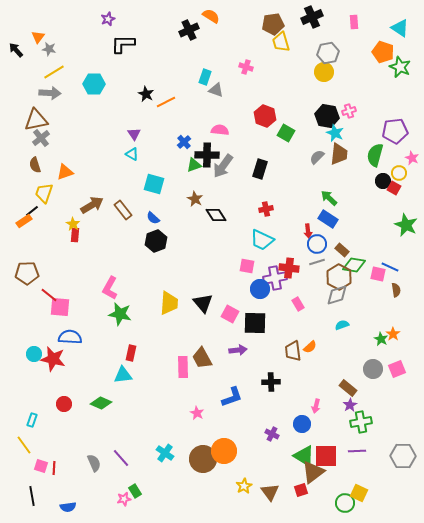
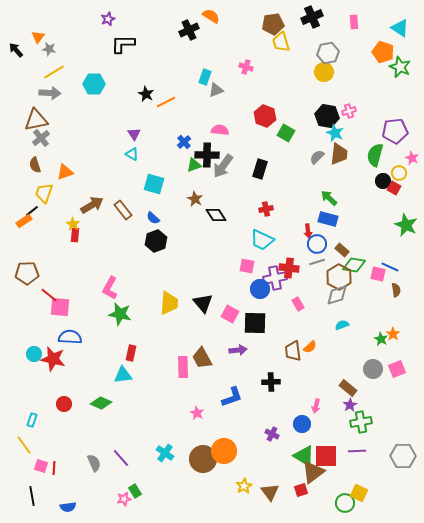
gray triangle at (216, 90): rotated 42 degrees counterclockwise
blue rectangle at (328, 219): rotated 18 degrees counterclockwise
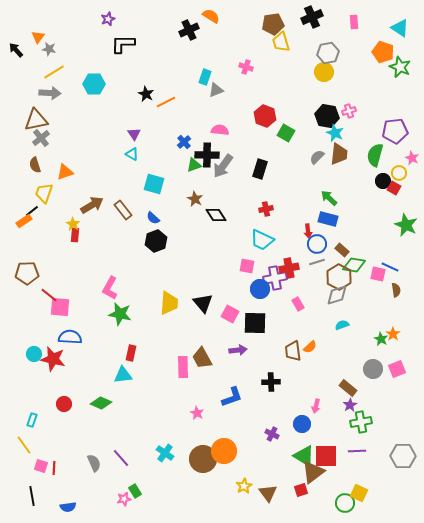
red cross at (289, 268): rotated 18 degrees counterclockwise
brown triangle at (270, 492): moved 2 px left, 1 px down
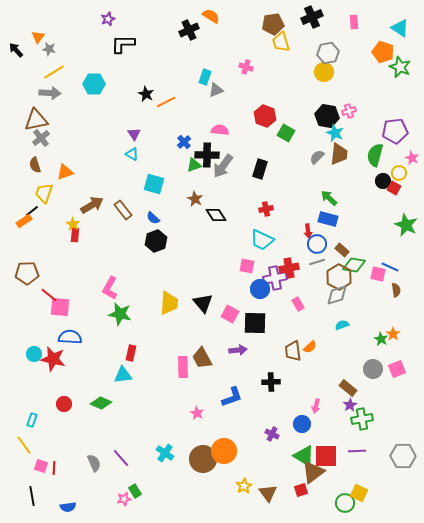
green cross at (361, 422): moved 1 px right, 3 px up
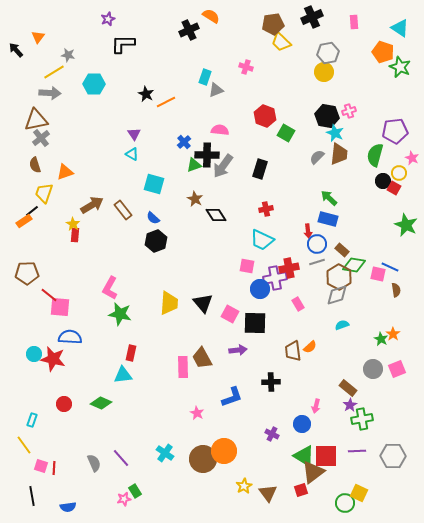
yellow trapezoid at (281, 42): rotated 30 degrees counterclockwise
gray star at (49, 49): moved 19 px right, 6 px down
gray hexagon at (403, 456): moved 10 px left
